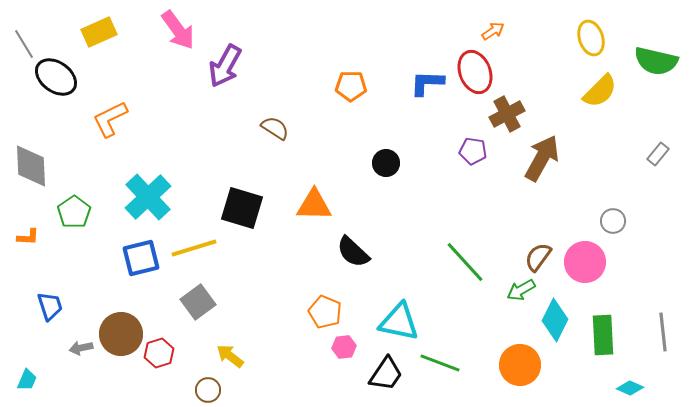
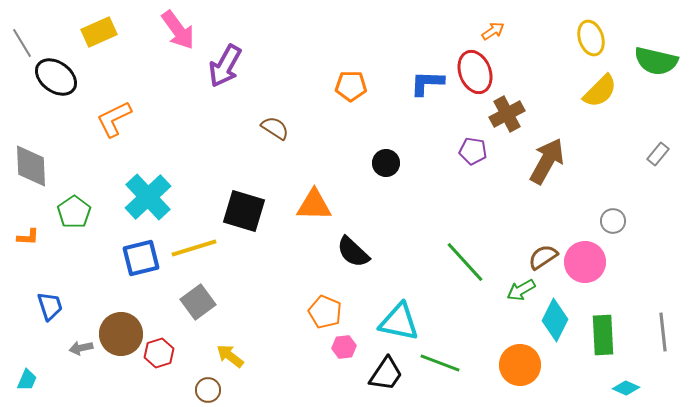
gray line at (24, 44): moved 2 px left, 1 px up
orange L-shape at (110, 119): moved 4 px right
brown arrow at (542, 158): moved 5 px right, 3 px down
black square at (242, 208): moved 2 px right, 3 px down
brown semicircle at (538, 257): moved 5 px right; rotated 20 degrees clockwise
cyan diamond at (630, 388): moved 4 px left
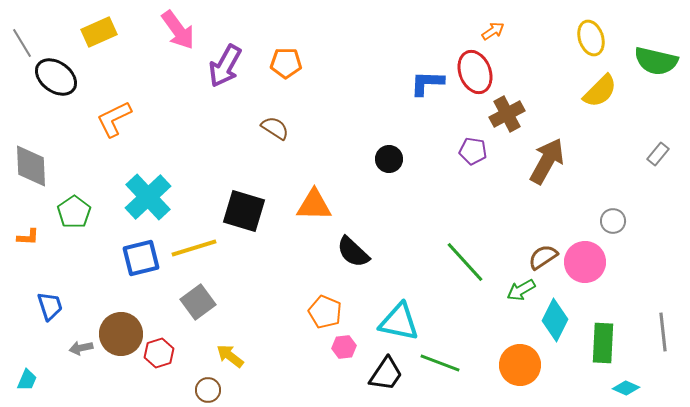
orange pentagon at (351, 86): moved 65 px left, 23 px up
black circle at (386, 163): moved 3 px right, 4 px up
green rectangle at (603, 335): moved 8 px down; rotated 6 degrees clockwise
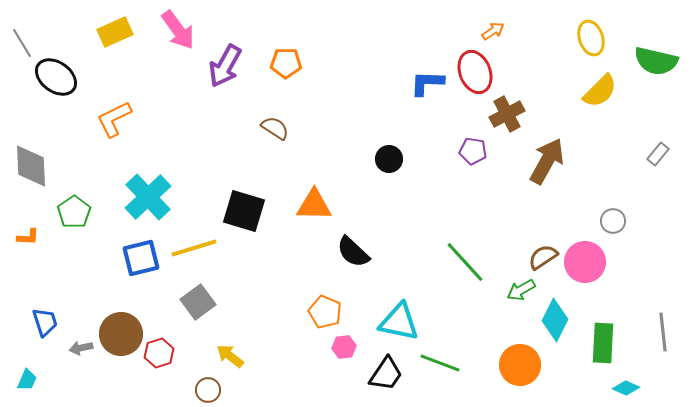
yellow rectangle at (99, 32): moved 16 px right
blue trapezoid at (50, 306): moved 5 px left, 16 px down
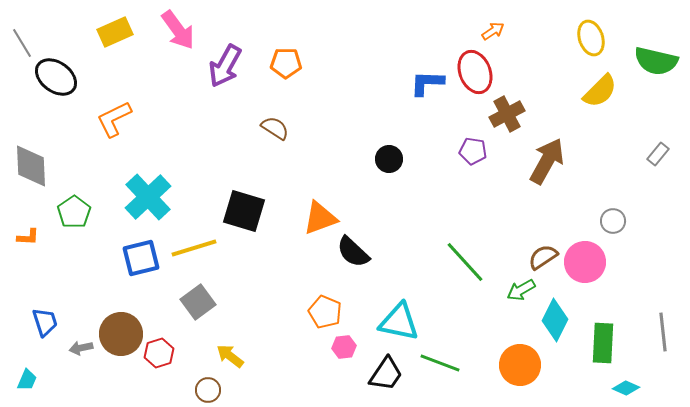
orange triangle at (314, 205): moved 6 px right, 13 px down; rotated 21 degrees counterclockwise
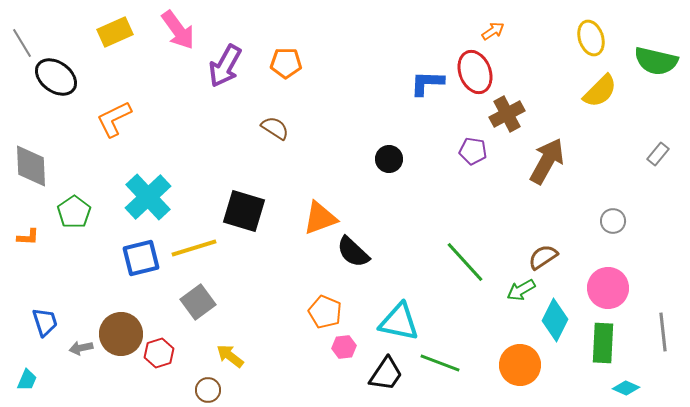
pink circle at (585, 262): moved 23 px right, 26 px down
